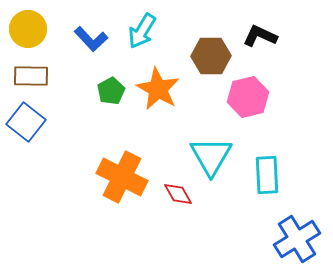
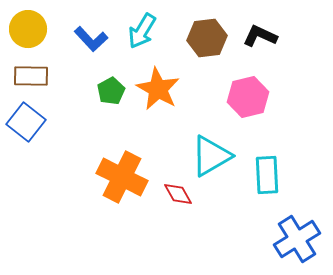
brown hexagon: moved 4 px left, 18 px up; rotated 6 degrees counterclockwise
cyan triangle: rotated 30 degrees clockwise
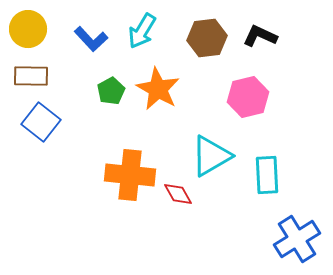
blue square: moved 15 px right
orange cross: moved 8 px right, 2 px up; rotated 21 degrees counterclockwise
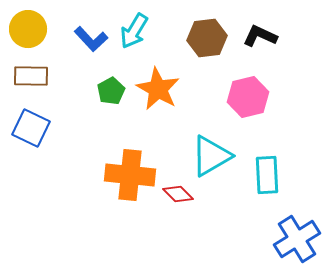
cyan arrow: moved 8 px left
blue square: moved 10 px left, 6 px down; rotated 12 degrees counterclockwise
red diamond: rotated 16 degrees counterclockwise
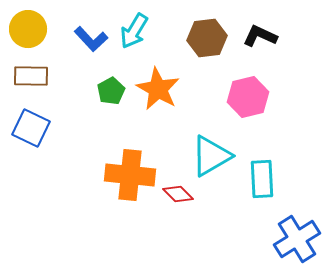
cyan rectangle: moved 5 px left, 4 px down
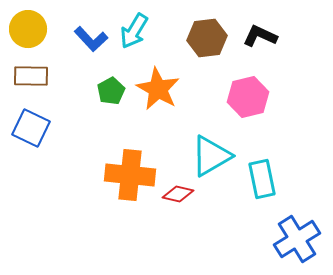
cyan rectangle: rotated 9 degrees counterclockwise
red diamond: rotated 32 degrees counterclockwise
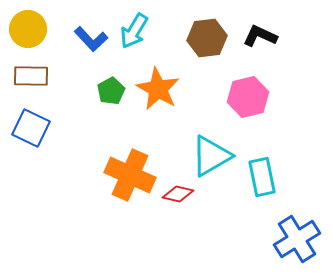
orange cross: rotated 18 degrees clockwise
cyan rectangle: moved 2 px up
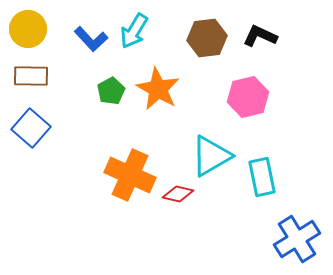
blue square: rotated 15 degrees clockwise
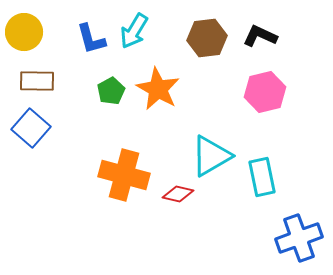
yellow circle: moved 4 px left, 3 px down
blue L-shape: rotated 28 degrees clockwise
brown rectangle: moved 6 px right, 5 px down
pink hexagon: moved 17 px right, 5 px up
orange cross: moved 6 px left; rotated 9 degrees counterclockwise
blue cross: moved 2 px right, 1 px up; rotated 12 degrees clockwise
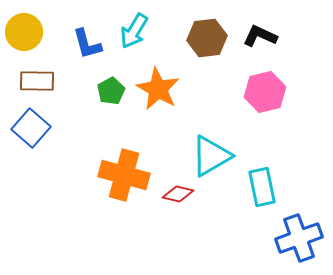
blue L-shape: moved 4 px left, 5 px down
cyan rectangle: moved 10 px down
